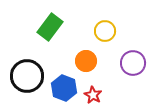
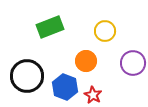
green rectangle: rotated 32 degrees clockwise
blue hexagon: moved 1 px right, 1 px up
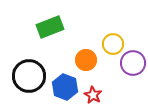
yellow circle: moved 8 px right, 13 px down
orange circle: moved 1 px up
black circle: moved 2 px right
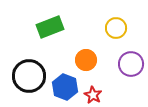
yellow circle: moved 3 px right, 16 px up
purple circle: moved 2 px left, 1 px down
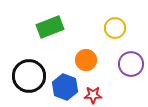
yellow circle: moved 1 px left
red star: rotated 30 degrees counterclockwise
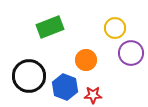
purple circle: moved 11 px up
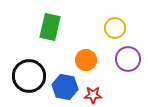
green rectangle: rotated 56 degrees counterclockwise
purple circle: moved 3 px left, 6 px down
blue hexagon: rotated 10 degrees counterclockwise
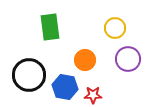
green rectangle: rotated 20 degrees counterclockwise
orange circle: moved 1 px left
black circle: moved 1 px up
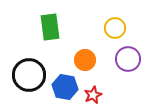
red star: rotated 24 degrees counterclockwise
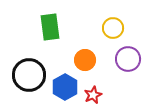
yellow circle: moved 2 px left
blue hexagon: rotated 20 degrees clockwise
